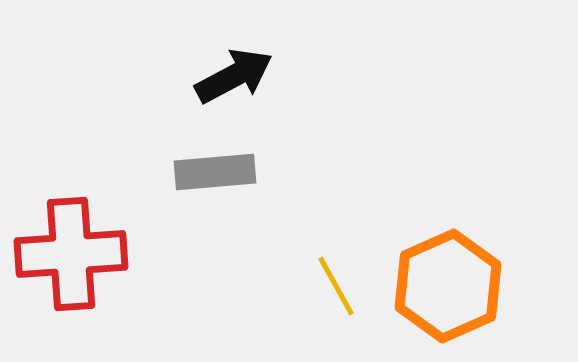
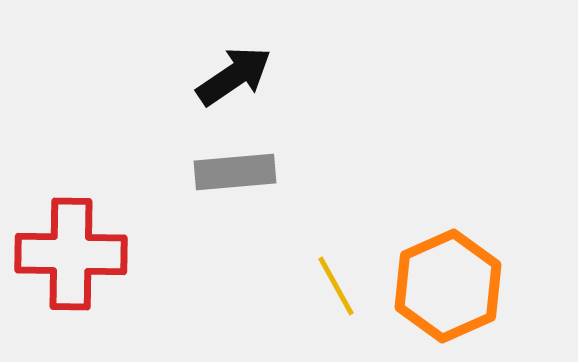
black arrow: rotated 6 degrees counterclockwise
gray rectangle: moved 20 px right
red cross: rotated 5 degrees clockwise
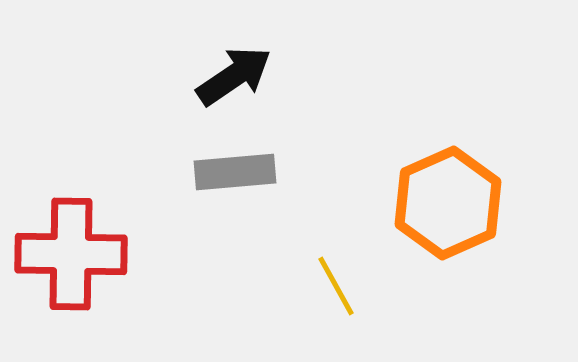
orange hexagon: moved 83 px up
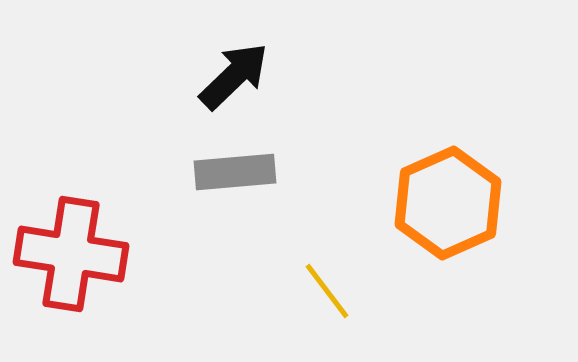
black arrow: rotated 10 degrees counterclockwise
red cross: rotated 8 degrees clockwise
yellow line: moved 9 px left, 5 px down; rotated 8 degrees counterclockwise
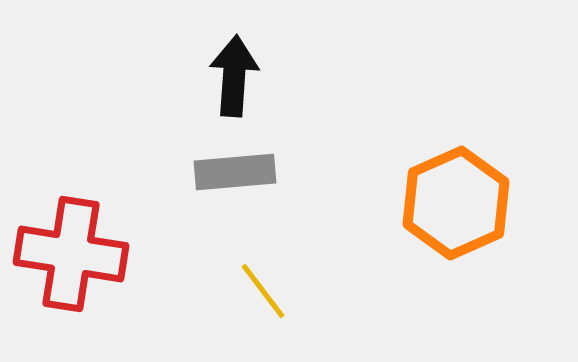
black arrow: rotated 42 degrees counterclockwise
orange hexagon: moved 8 px right
yellow line: moved 64 px left
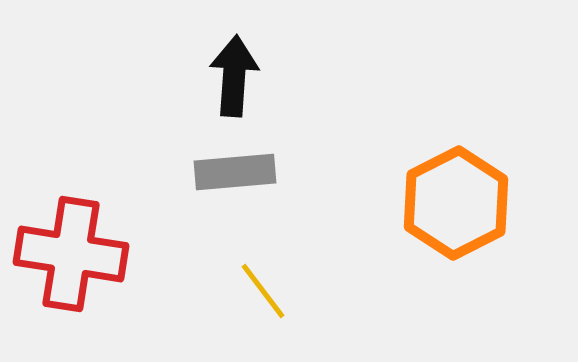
orange hexagon: rotated 3 degrees counterclockwise
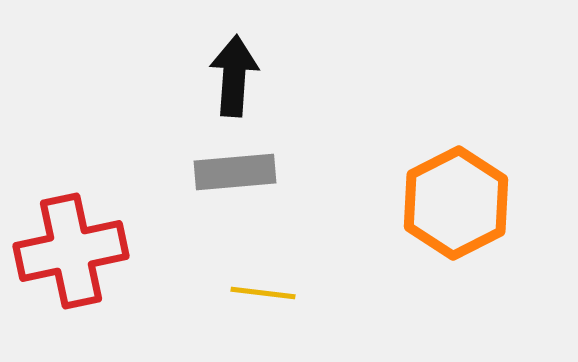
red cross: moved 3 px up; rotated 21 degrees counterclockwise
yellow line: moved 2 px down; rotated 46 degrees counterclockwise
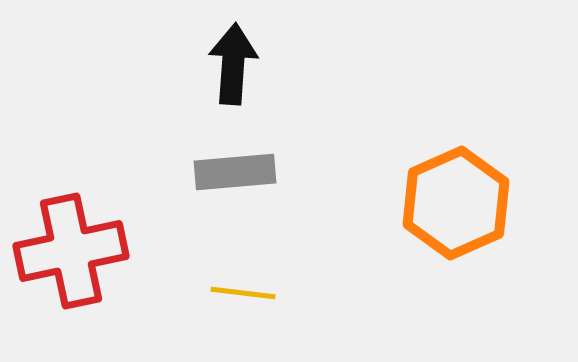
black arrow: moved 1 px left, 12 px up
orange hexagon: rotated 3 degrees clockwise
yellow line: moved 20 px left
